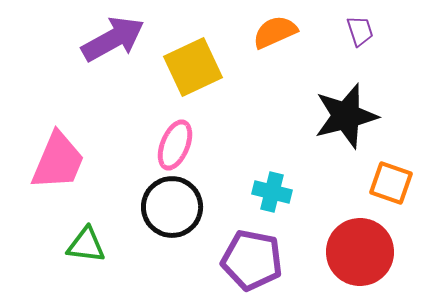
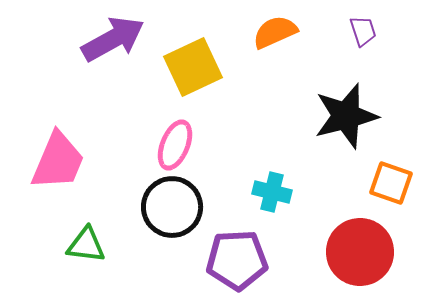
purple trapezoid: moved 3 px right
purple pentagon: moved 15 px left; rotated 14 degrees counterclockwise
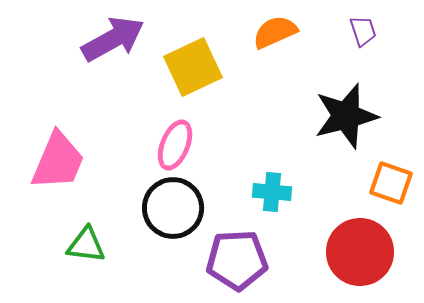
cyan cross: rotated 9 degrees counterclockwise
black circle: moved 1 px right, 1 px down
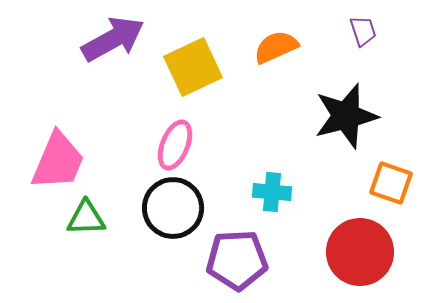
orange semicircle: moved 1 px right, 15 px down
green triangle: moved 27 px up; rotated 9 degrees counterclockwise
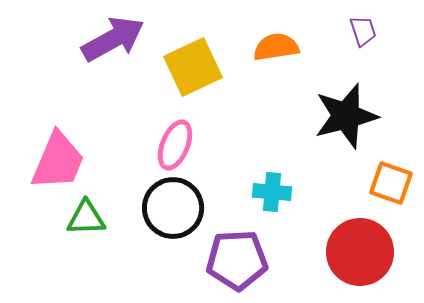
orange semicircle: rotated 15 degrees clockwise
